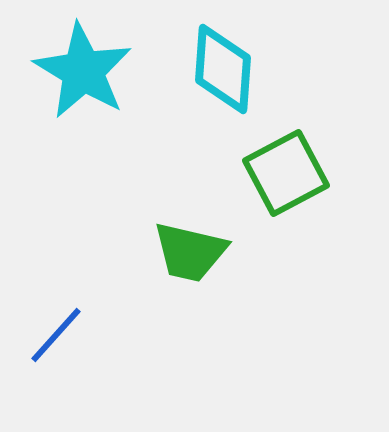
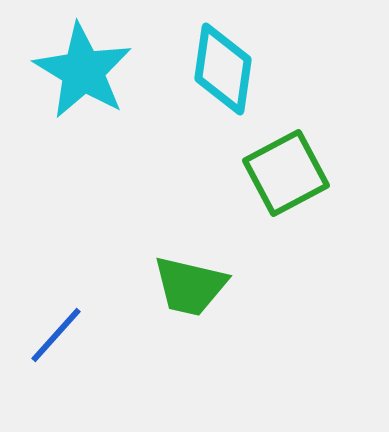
cyan diamond: rotated 4 degrees clockwise
green trapezoid: moved 34 px down
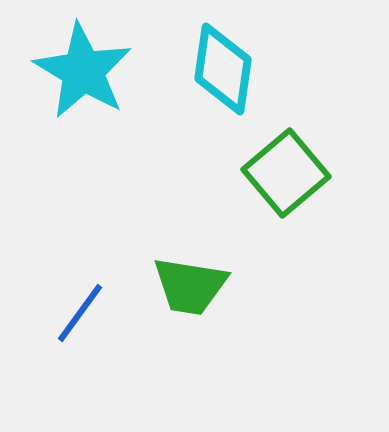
green square: rotated 12 degrees counterclockwise
green trapezoid: rotated 4 degrees counterclockwise
blue line: moved 24 px right, 22 px up; rotated 6 degrees counterclockwise
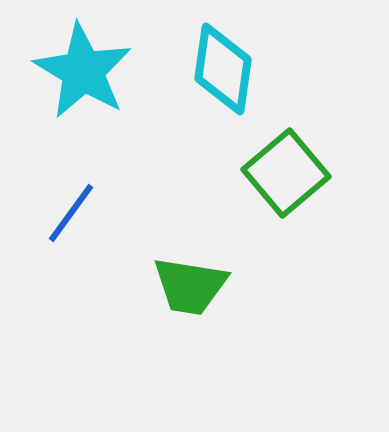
blue line: moved 9 px left, 100 px up
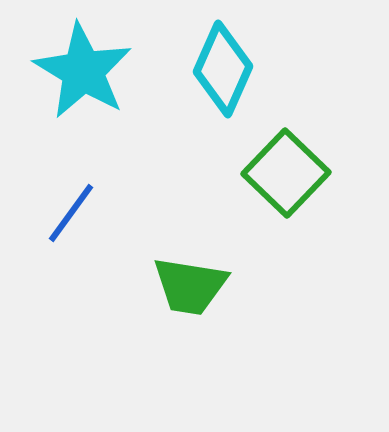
cyan diamond: rotated 16 degrees clockwise
green square: rotated 6 degrees counterclockwise
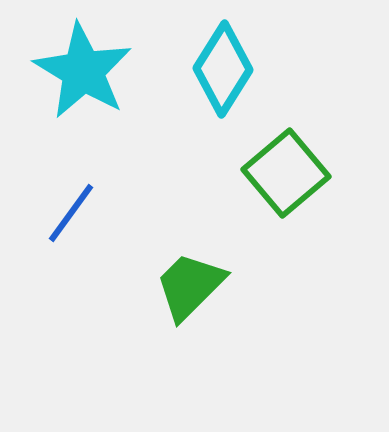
cyan diamond: rotated 8 degrees clockwise
green square: rotated 6 degrees clockwise
green trapezoid: rotated 126 degrees clockwise
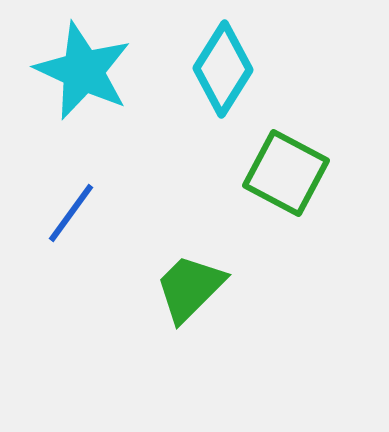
cyan star: rotated 6 degrees counterclockwise
green square: rotated 22 degrees counterclockwise
green trapezoid: moved 2 px down
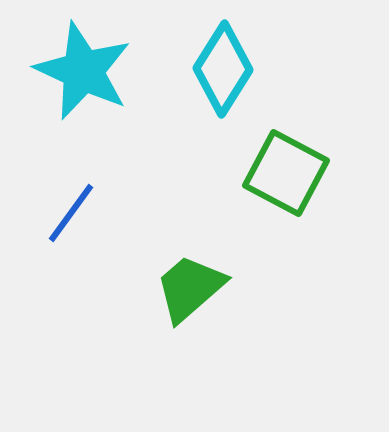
green trapezoid: rotated 4 degrees clockwise
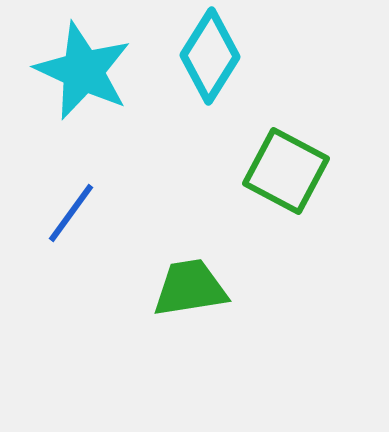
cyan diamond: moved 13 px left, 13 px up
green square: moved 2 px up
green trapezoid: rotated 32 degrees clockwise
